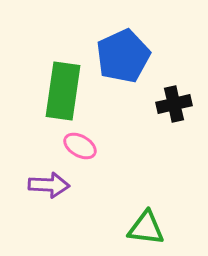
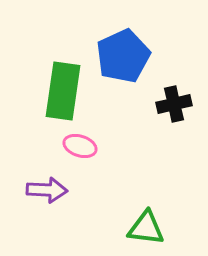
pink ellipse: rotated 12 degrees counterclockwise
purple arrow: moved 2 px left, 5 px down
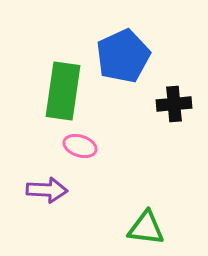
black cross: rotated 8 degrees clockwise
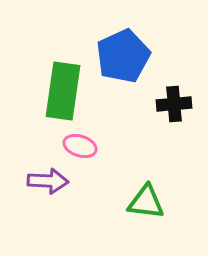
purple arrow: moved 1 px right, 9 px up
green triangle: moved 26 px up
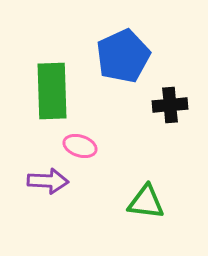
green rectangle: moved 11 px left; rotated 10 degrees counterclockwise
black cross: moved 4 px left, 1 px down
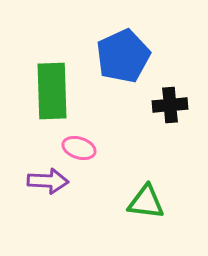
pink ellipse: moved 1 px left, 2 px down
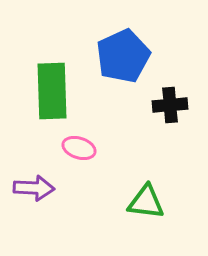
purple arrow: moved 14 px left, 7 px down
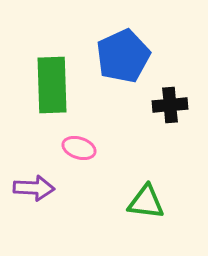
green rectangle: moved 6 px up
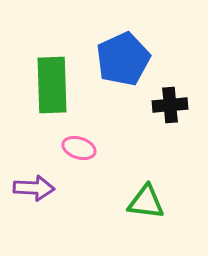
blue pentagon: moved 3 px down
